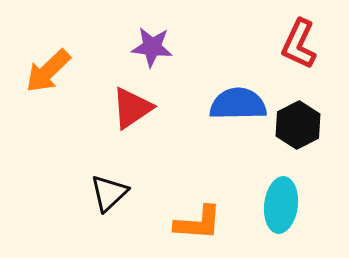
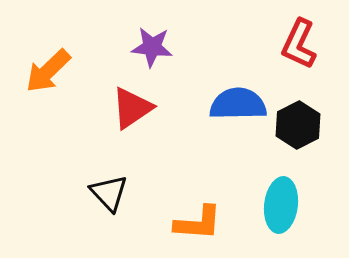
black triangle: rotated 30 degrees counterclockwise
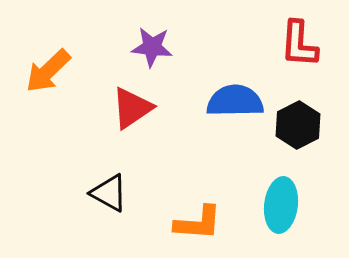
red L-shape: rotated 21 degrees counterclockwise
blue semicircle: moved 3 px left, 3 px up
black triangle: rotated 18 degrees counterclockwise
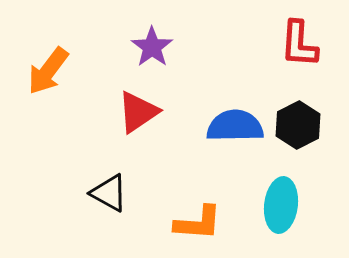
purple star: rotated 30 degrees clockwise
orange arrow: rotated 9 degrees counterclockwise
blue semicircle: moved 25 px down
red triangle: moved 6 px right, 4 px down
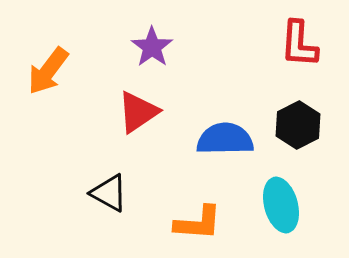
blue semicircle: moved 10 px left, 13 px down
cyan ellipse: rotated 22 degrees counterclockwise
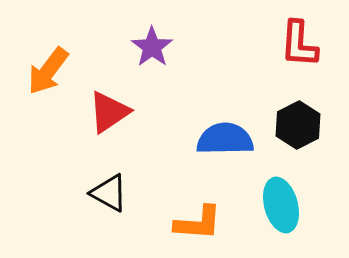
red triangle: moved 29 px left
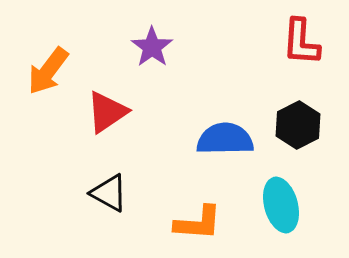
red L-shape: moved 2 px right, 2 px up
red triangle: moved 2 px left
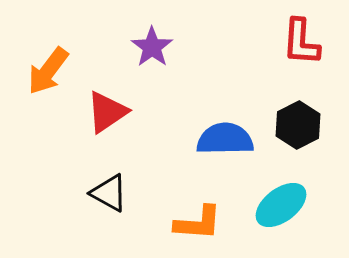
cyan ellipse: rotated 68 degrees clockwise
